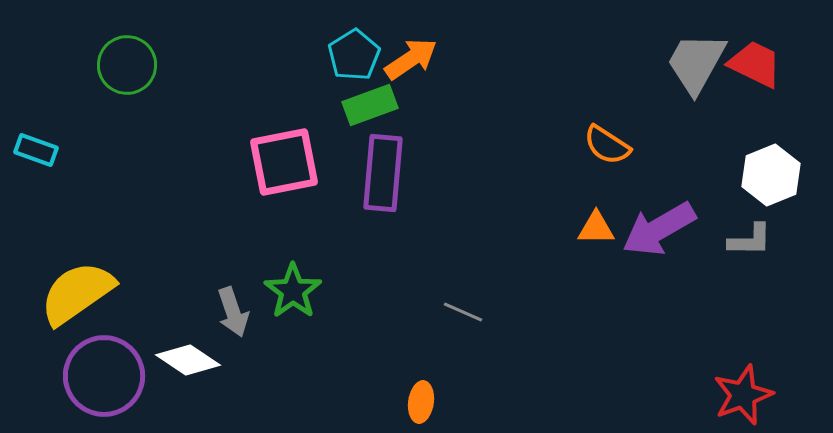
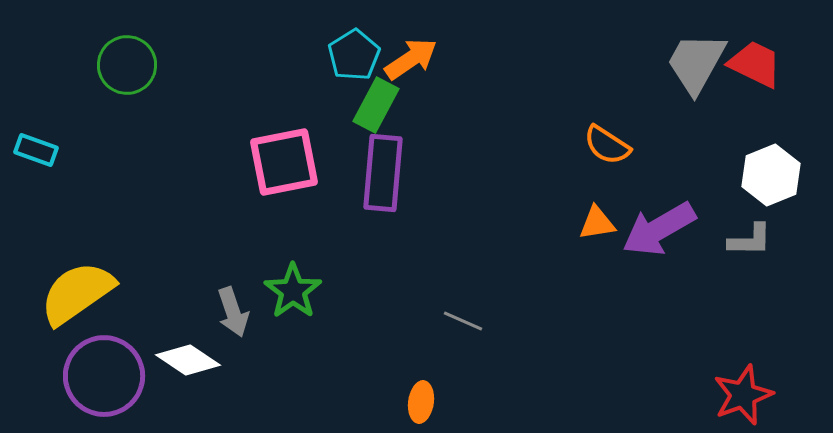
green rectangle: moved 6 px right; rotated 42 degrees counterclockwise
orange triangle: moved 1 px right, 5 px up; rotated 9 degrees counterclockwise
gray line: moved 9 px down
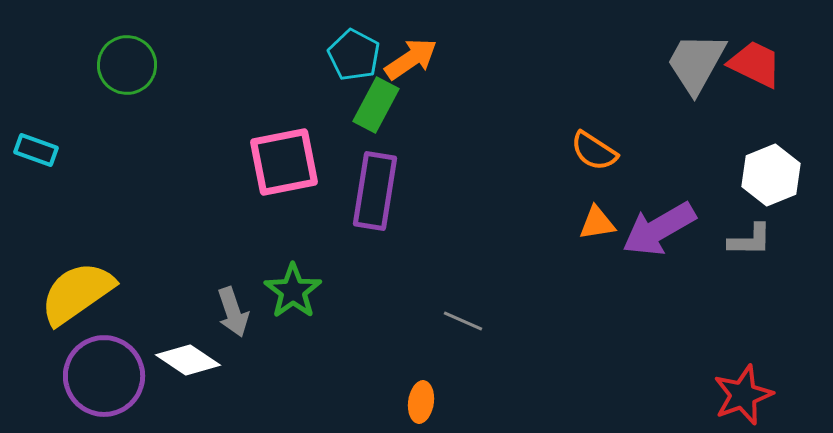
cyan pentagon: rotated 12 degrees counterclockwise
orange semicircle: moved 13 px left, 6 px down
purple rectangle: moved 8 px left, 18 px down; rotated 4 degrees clockwise
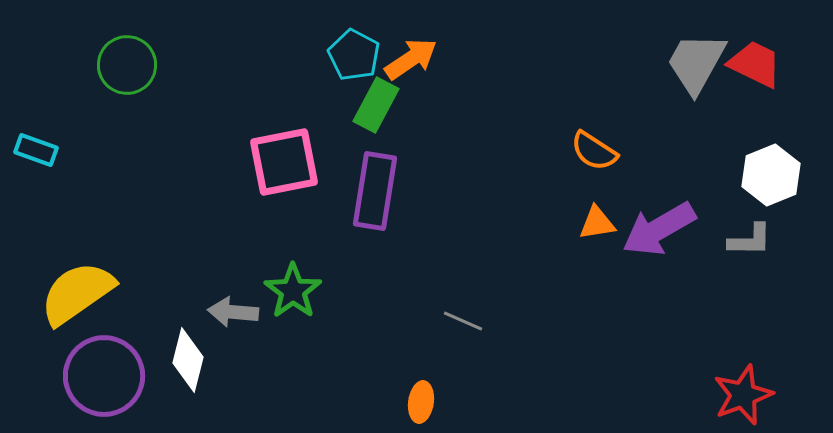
gray arrow: rotated 114 degrees clockwise
white diamond: rotated 70 degrees clockwise
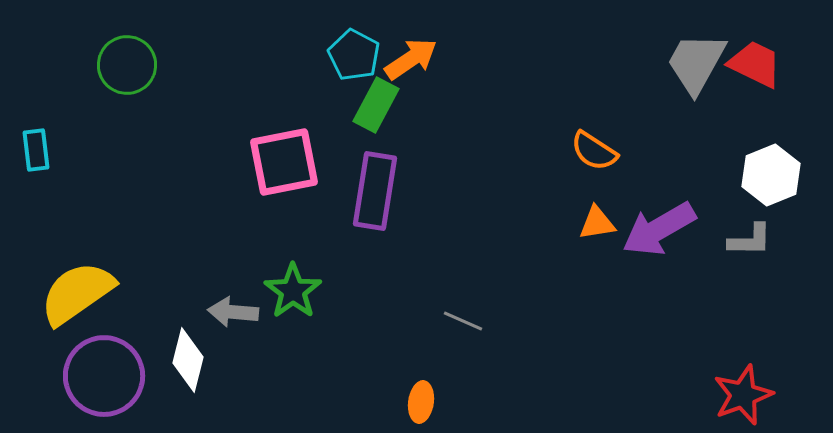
cyan rectangle: rotated 63 degrees clockwise
